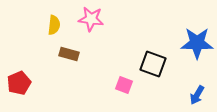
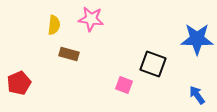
blue star: moved 4 px up
blue arrow: rotated 114 degrees clockwise
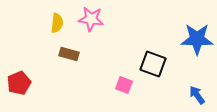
yellow semicircle: moved 3 px right, 2 px up
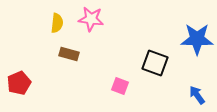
black square: moved 2 px right, 1 px up
pink square: moved 4 px left, 1 px down
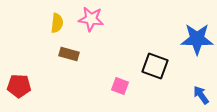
black square: moved 3 px down
red pentagon: moved 3 px down; rotated 25 degrees clockwise
blue arrow: moved 4 px right
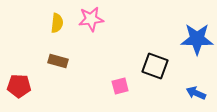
pink star: rotated 15 degrees counterclockwise
brown rectangle: moved 11 px left, 7 px down
pink square: rotated 36 degrees counterclockwise
blue arrow: moved 5 px left, 2 px up; rotated 30 degrees counterclockwise
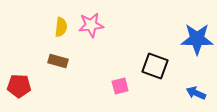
pink star: moved 6 px down
yellow semicircle: moved 4 px right, 4 px down
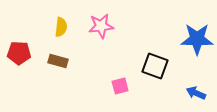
pink star: moved 10 px right, 1 px down
red pentagon: moved 33 px up
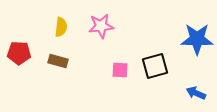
black square: rotated 36 degrees counterclockwise
pink square: moved 16 px up; rotated 18 degrees clockwise
